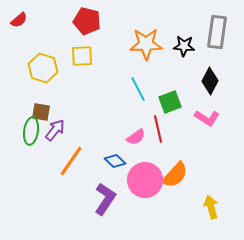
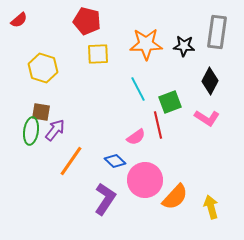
yellow square: moved 16 px right, 2 px up
red line: moved 4 px up
orange semicircle: moved 22 px down
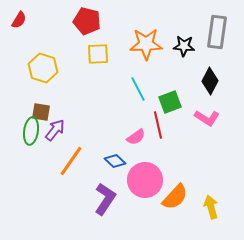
red semicircle: rotated 18 degrees counterclockwise
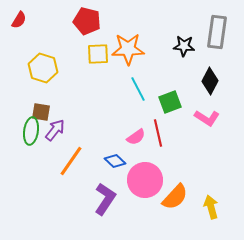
orange star: moved 18 px left, 5 px down
red line: moved 8 px down
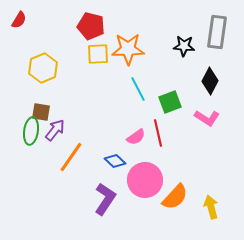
red pentagon: moved 4 px right, 5 px down
yellow hexagon: rotated 20 degrees clockwise
orange line: moved 4 px up
